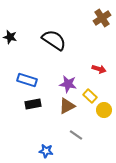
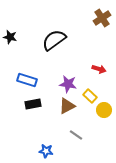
black semicircle: rotated 70 degrees counterclockwise
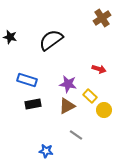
black semicircle: moved 3 px left
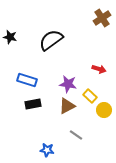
blue star: moved 1 px right, 1 px up
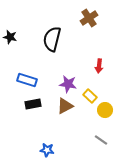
brown cross: moved 13 px left
black semicircle: moved 1 px right, 1 px up; rotated 40 degrees counterclockwise
red arrow: moved 3 px up; rotated 80 degrees clockwise
brown triangle: moved 2 px left
yellow circle: moved 1 px right
gray line: moved 25 px right, 5 px down
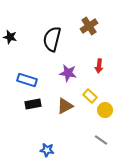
brown cross: moved 8 px down
purple star: moved 11 px up
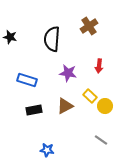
black semicircle: rotated 10 degrees counterclockwise
black rectangle: moved 1 px right, 6 px down
yellow circle: moved 4 px up
